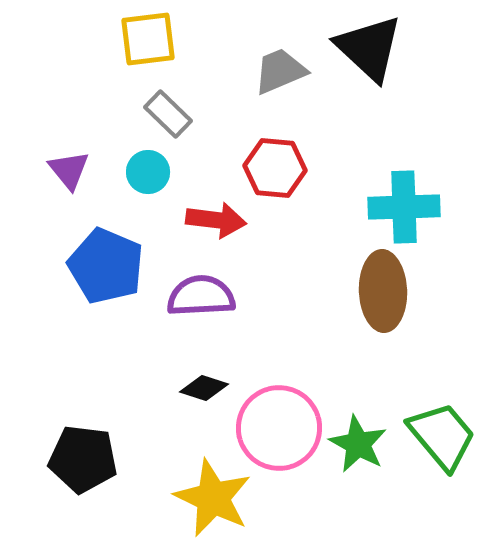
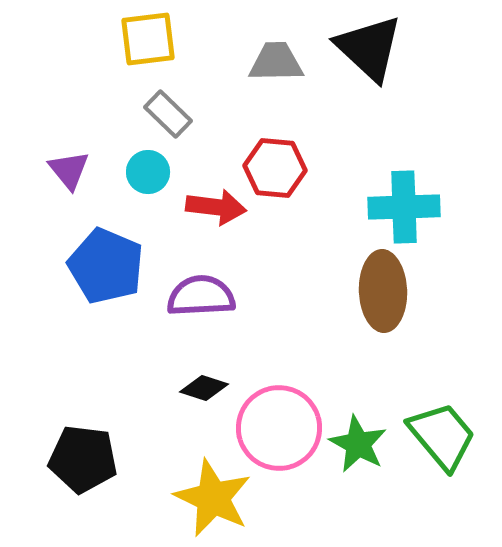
gray trapezoid: moved 4 px left, 9 px up; rotated 22 degrees clockwise
red arrow: moved 13 px up
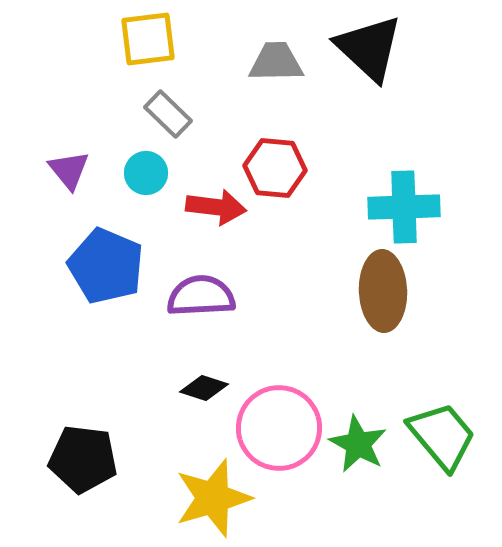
cyan circle: moved 2 px left, 1 px down
yellow star: rotated 30 degrees clockwise
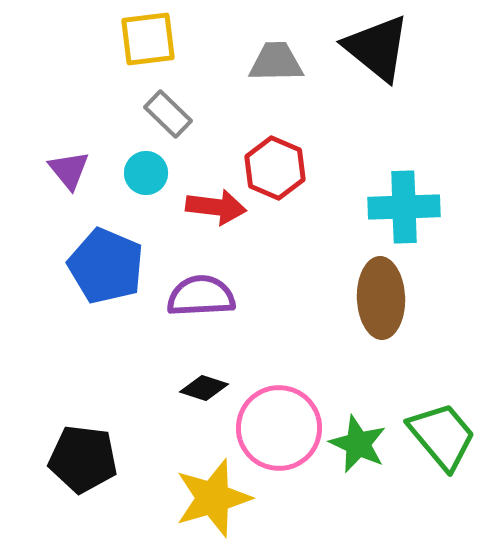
black triangle: moved 8 px right; rotated 4 degrees counterclockwise
red hexagon: rotated 18 degrees clockwise
brown ellipse: moved 2 px left, 7 px down
green star: rotated 4 degrees counterclockwise
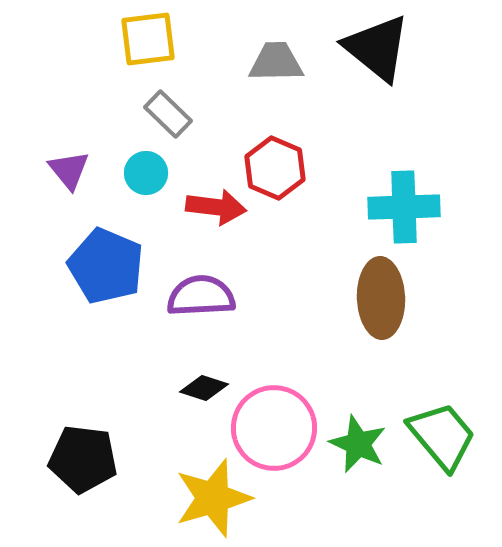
pink circle: moved 5 px left
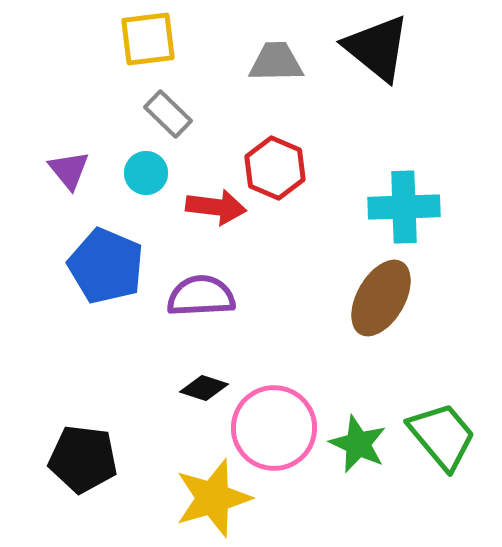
brown ellipse: rotated 32 degrees clockwise
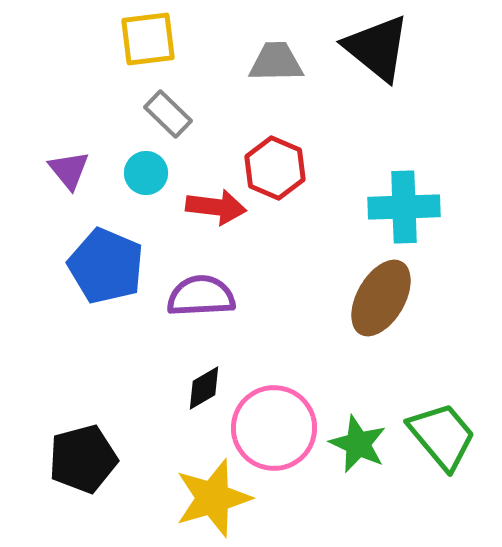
black diamond: rotated 48 degrees counterclockwise
black pentagon: rotated 22 degrees counterclockwise
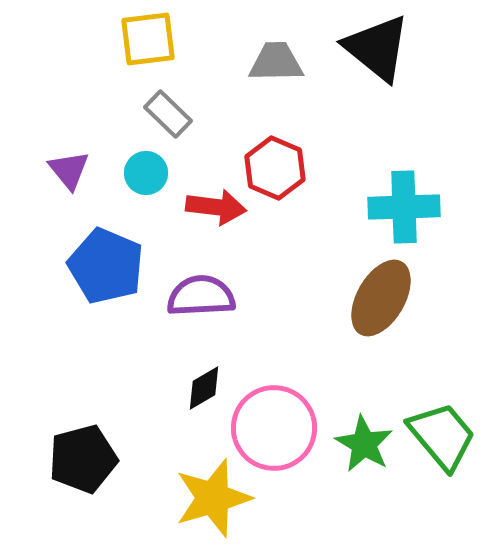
green star: moved 6 px right; rotated 6 degrees clockwise
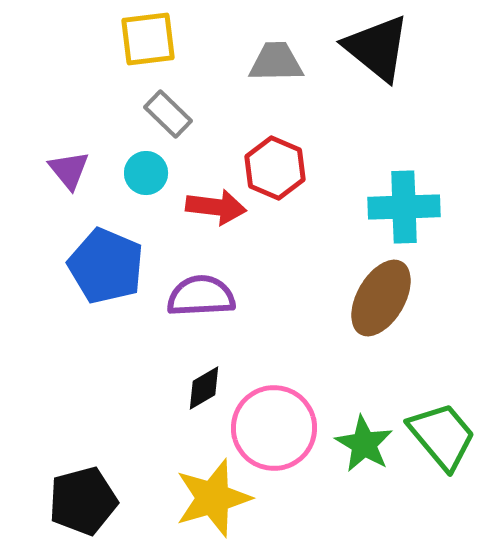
black pentagon: moved 42 px down
